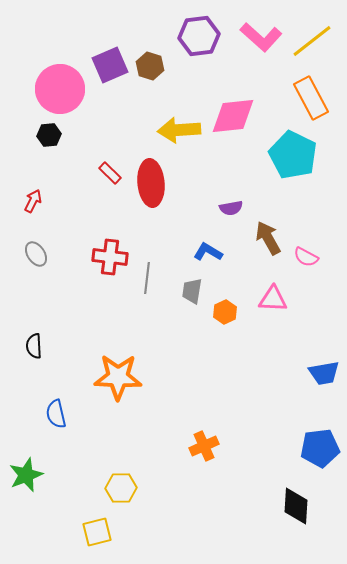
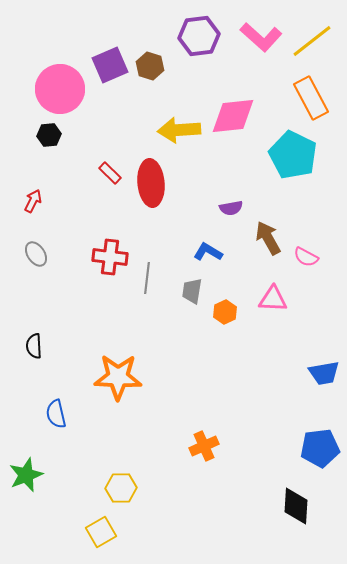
yellow square: moved 4 px right; rotated 16 degrees counterclockwise
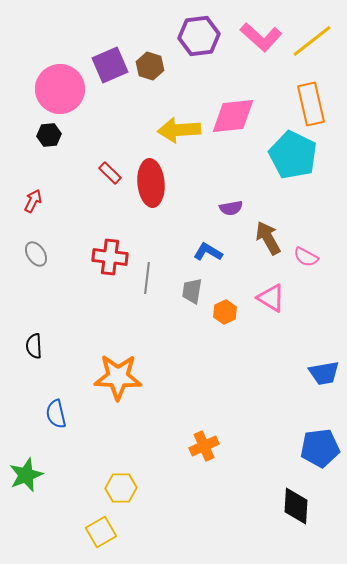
orange rectangle: moved 6 px down; rotated 15 degrees clockwise
pink triangle: moved 2 px left, 1 px up; rotated 28 degrees clockwise
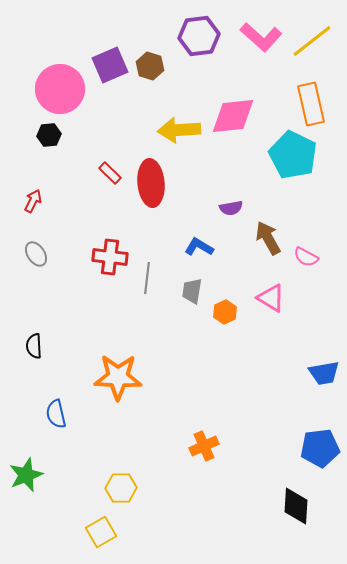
blue L-shape: moved 9 px left, 5 px up
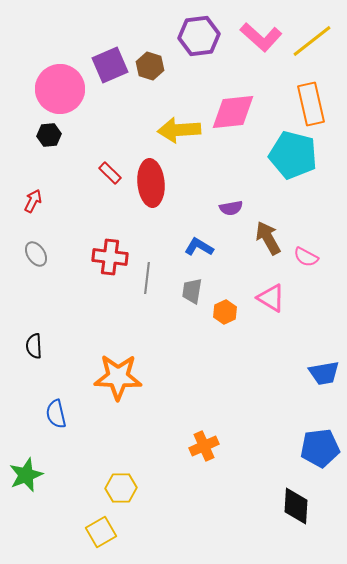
pink diamond: moved 4 px up
cyan pentagon: rotated 12 degrees counterclockwise
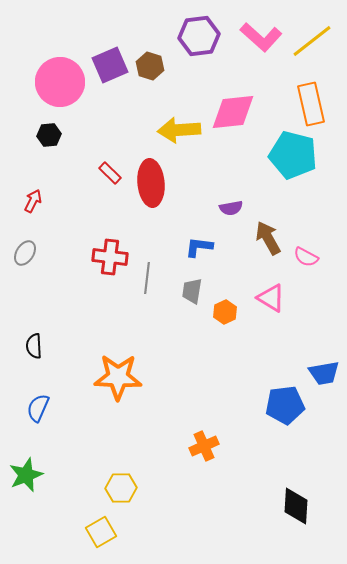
pink circle: moved 7 px up
blue L-shape: rotated 24 degrees counterclockwise
gray ellipse: moved 11 px left, 1 px up; rotated 65 degrees clockwise
blue semicircle: moved 18 px left, 6 px up; rotated 36 degrees clockwise
blue pentagon: moved 35 px left, 43 px up
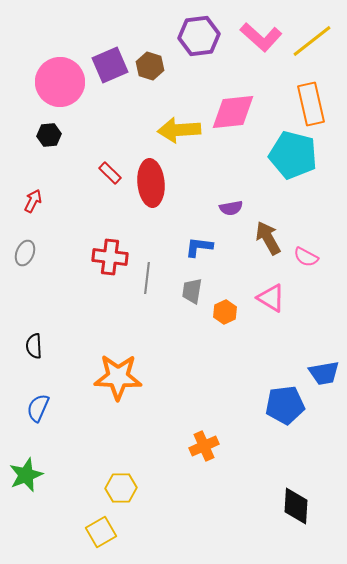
gray ellipse: rotated 10 degrees counterclockwise
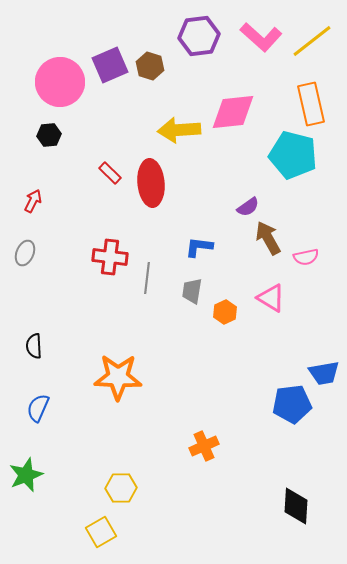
purple semicircle: moved 17 px right, 1 px up; rotated 25 degrees counterclockwise
pink semicircle: rotated 40 degrees counterclockwise
blue pentagon: moved 7 px right, 1 px up
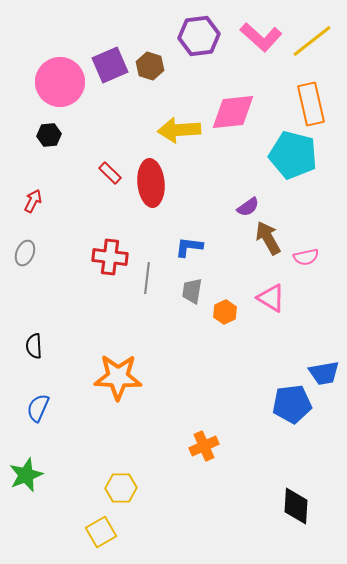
blue L-shape: moved 10 px left
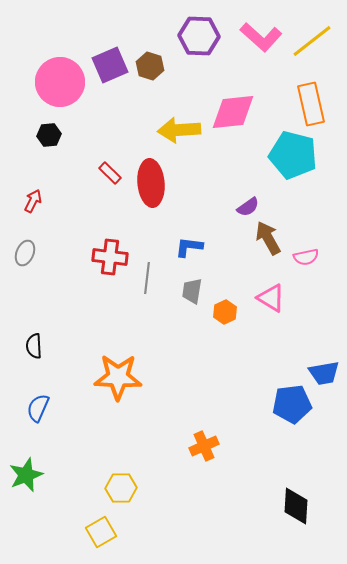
purple hexagon: rotated 9 degrees clockwise
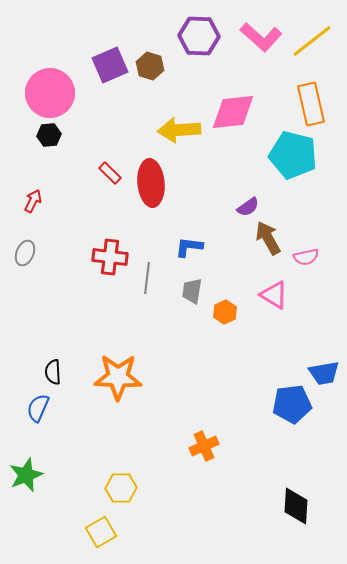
pink circle: moved 10 px left, 11 px down
pink triangle: moved 3 px right, 3 px up
black semicircle: moved 19 px right, 26 px down
